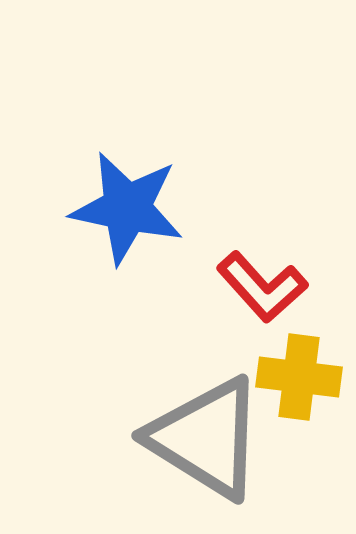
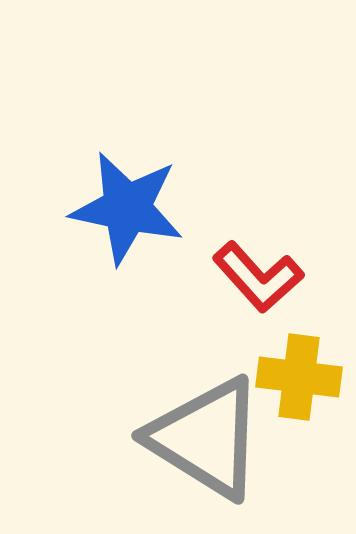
red L-shape: moved 4 px left, 10 px up
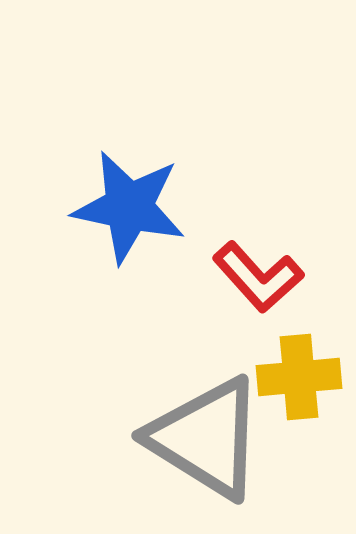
blue star: moved 2 px right, 1 px up
yellow cross: rotated 12 degrees counterclockwise
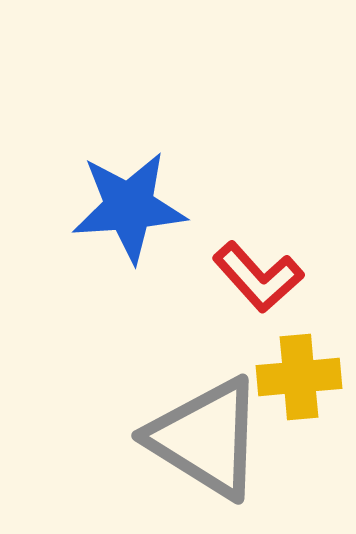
blue star: rotated 16 degrees counterclockwise
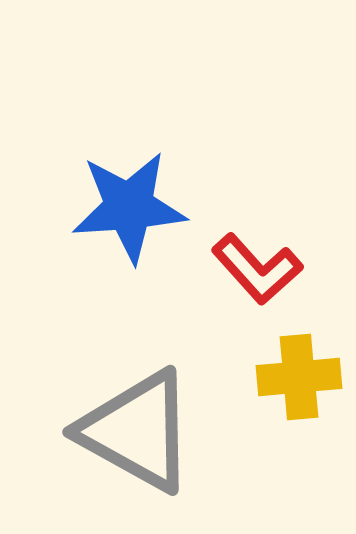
red L-shape: moved 1 px left, 8 px up
gray triangle: moved 69 px left, 7 px up; rotated 3 degrees counterclockwise
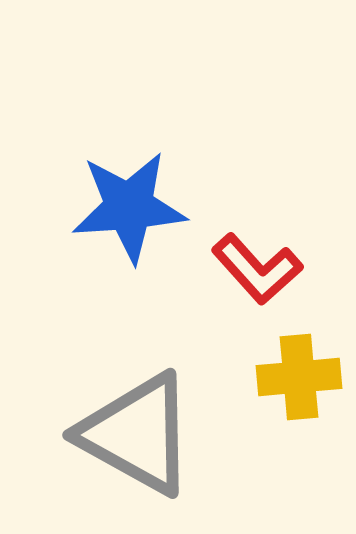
gray triangle: moved 3 px down
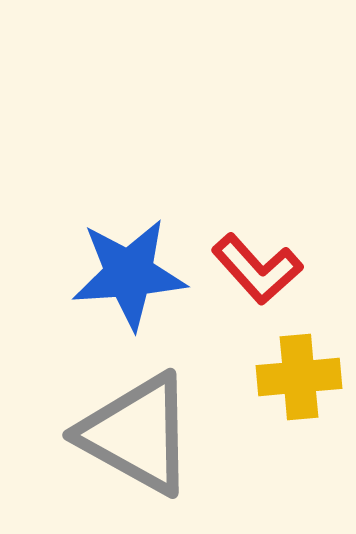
blue star: moved 67 px down
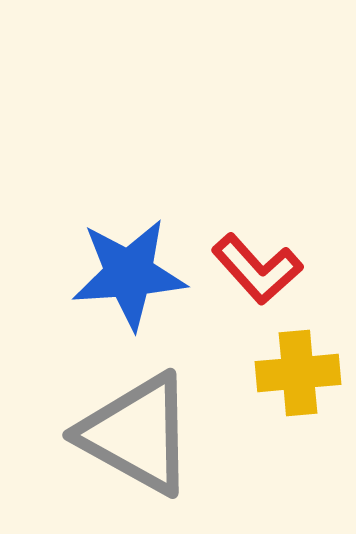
yellow cross: moved 1 px left, 4 px up
